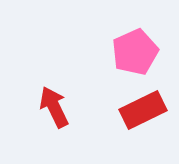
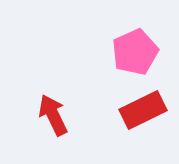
red arrow: moved 1 px left, 8 px down
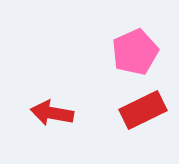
red arrow: moved 1 px left, 2 px up; rotated 54 degrees counterclockwise
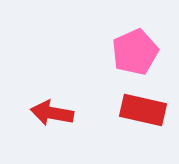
red rectangle: rotated 39 degrees clockwise
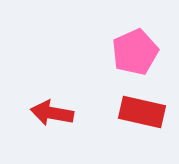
red rectangle: moved 1 px left, 2 px down
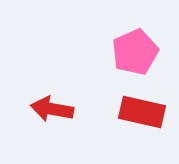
red arrow: moved 4 px up
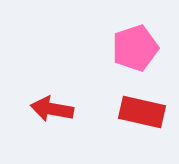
pink pentagon: moved 4 px up; rotated 6 degrees clockwise
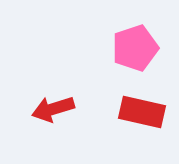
red arrow: moved 1 px right; rotated 27 degrees counterclockwise
